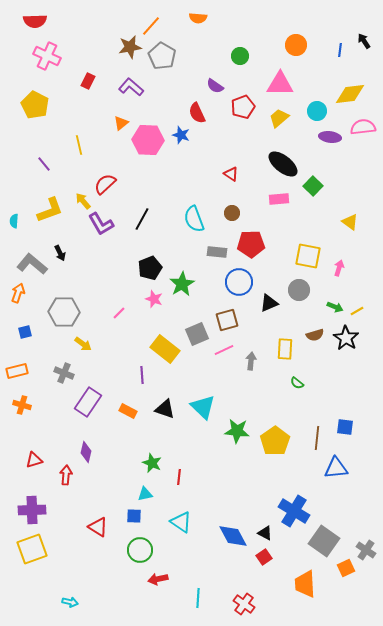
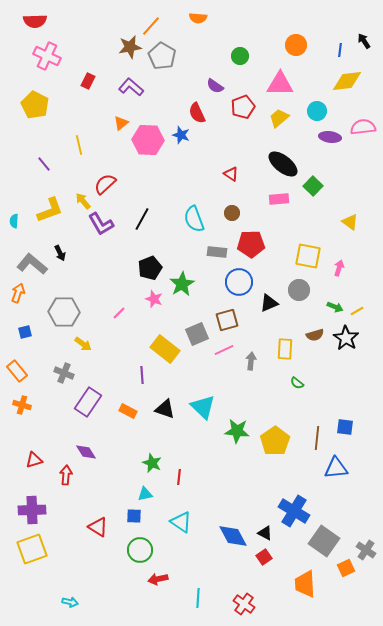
yellow diamond at (350, 94): moved 3 px left, 13 px up
orange rectangle at (17, 371): rotated 65 degrees clockwise
purple diamond at (86, 452): rotated 45 degrees counterclockwise
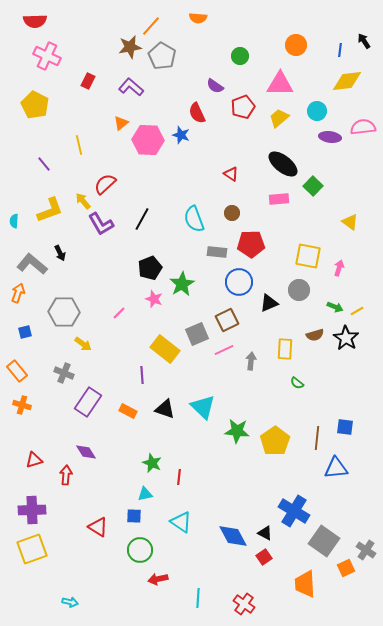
brown square at (227, 320): rotated 10 degrees counterclockwise
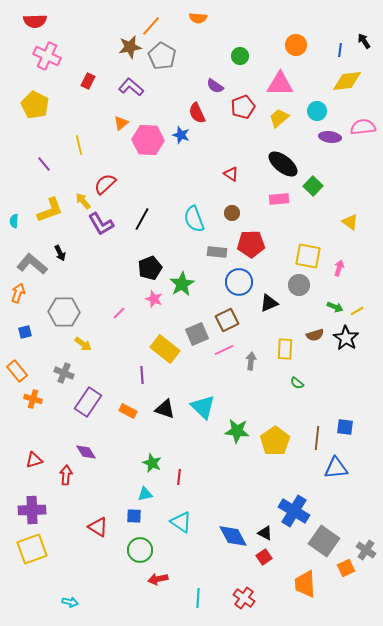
gray circle at (299, 290): moved 5 px up
orange cross at (22, 405): moved 11 px right, 6 px up
red cross at (244, 604): moved 6 px up
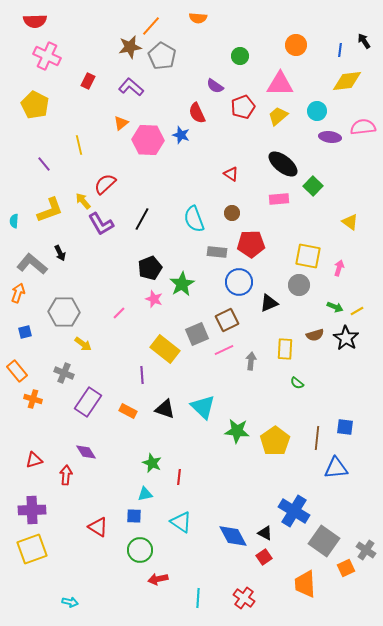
yellow trapezoid at (279, 118): moved 1 px left, 2 px up
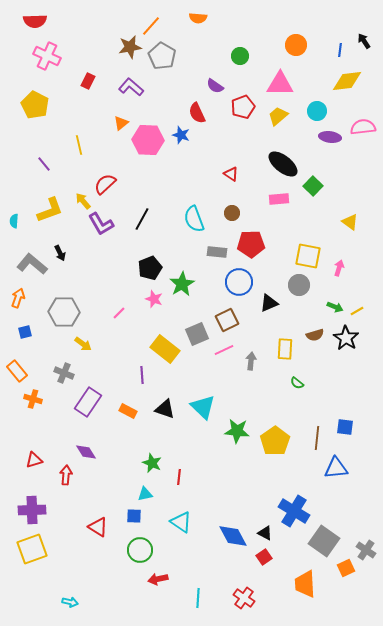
orange arrow at (18, 293): moved 5 px down
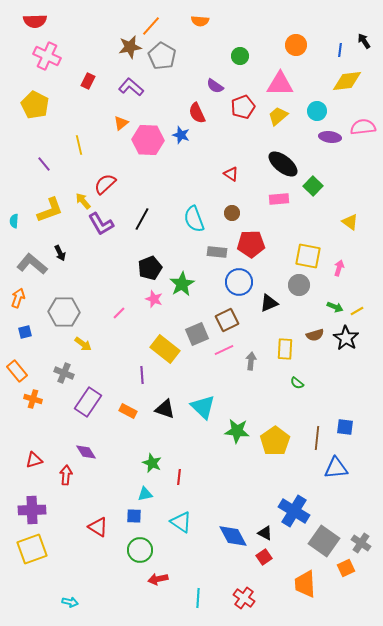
orange semicircle at (198, 18): moved 2 px right, 3 px down
gray cross at (366, 550): moved 5 px left, 7 px up
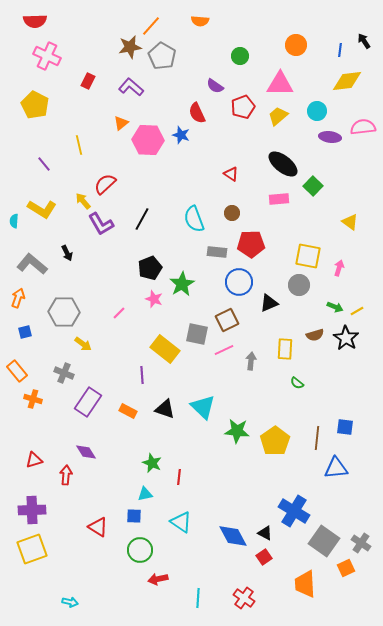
yellow L-shape at (50, 210): moved 8 px left, 1 px up; rotated 52 degrees clockwise
black arrow at (60, 253): moved 7 px right
gray square at (197, 334): rotated 35 degrees clockwise
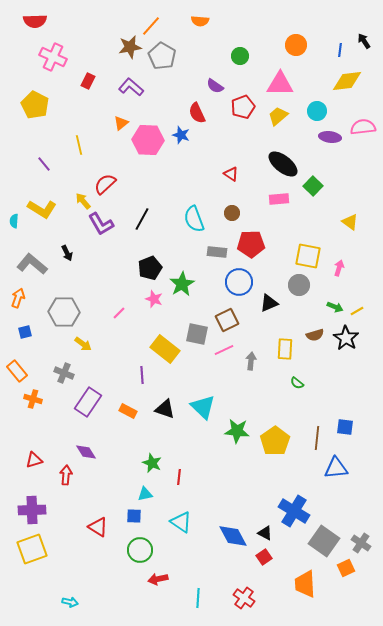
pink cross at (47, 56): moved 6 px right, 1 px down
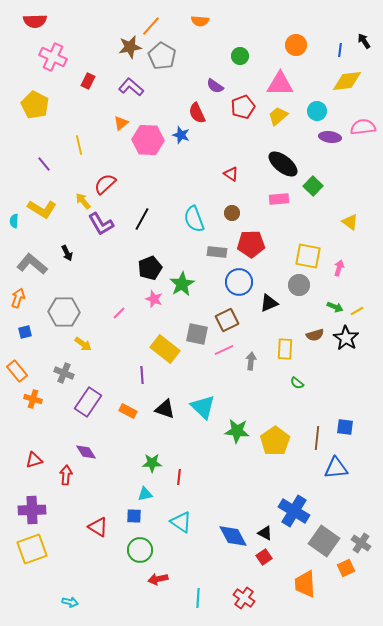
green star at (152, 463): rotated 24 degrees counterclockwise
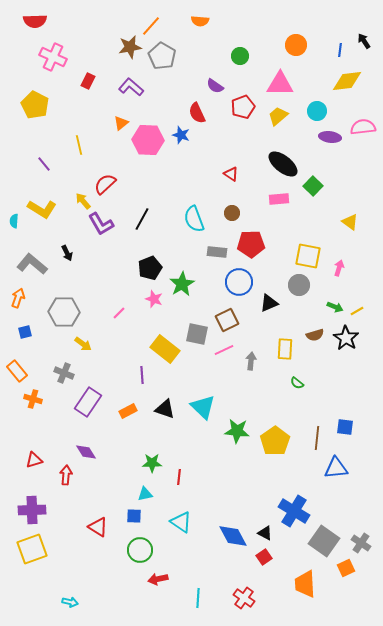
orange rectangle at (128, 411): rotated 54 degrees counterclockwise
